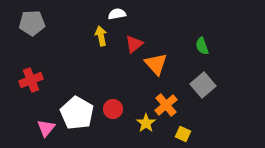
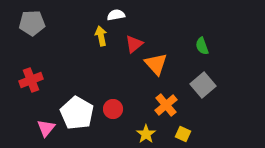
white semicircle: moved 1 px left, 1 px down
yellow star: moved 11 px down
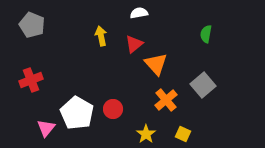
white semicircle: moved 23 px right, 2 px up
gray pentagon: moved 2 px down; rotated 25 degrees clockwise
green semicircle: moved 4 px right, 12 px up; rotated 30 degrees clockwise
orange cross: moved 5 px up
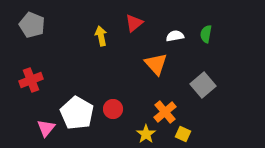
white semicircle: moved 36 px right, 23 px down
red triangle: moved 21 px up
orange cross: moved 1 px left, 12 px down
